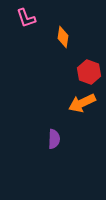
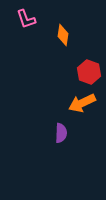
pink L-shape: moved 1 px down
orange diamond: moved 2 px up
purple semicircle: moved 7 px right, 6 px up
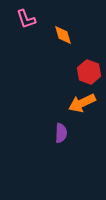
orange diamond: rotated 25 degrees counterclockwise
